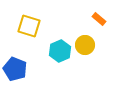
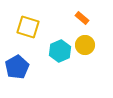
orange rectangle: moved 17 px left, 1 px up
yellow square: moved 1 px left, 1 px down
blue pentagon: moved 2 px right, 2 px up; rotated 20 degrees clockwise
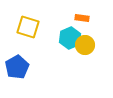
orange rectangle: rotated 32 degrees counterclockwise
cyan hexagon: moved 10 px right, 13 px up
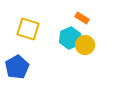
orange rectangle: rotated 24 degrees clockwise
yellow square: moved 2 px down
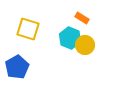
cyan hexagon: rotated 15 degrees counterclockwise
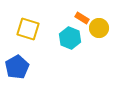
yellow circle: moved 14 px right, 17 px up
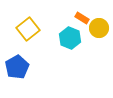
yellow square: rotated 35 degrees clockwise
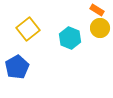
orange rectangle: moved 15 px right, 8 px up
yellow circle: moved 1 px right
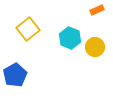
orange rectangle: rotated 56 degrees counterclockwise
yellow circle: moved 5 px left, 19 px down
blue pentagon: moved 2 px left, 8 px down
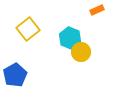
yellow circle: moved 14 px left, 5 px down
